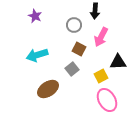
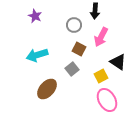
black triangle: rotated 36 degrees clockwise
brown ellipse: moved 1 px left; rotated 15 degrees counterclockwise
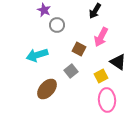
black arrow: rotated 28 degrees clockwise
purple star: moved 9 px right, 6 px up
gray circle: moved 17 px left
gray square: moved 1 px left, 2 px down
pink ellipse: rotated 25 degrees clockwise
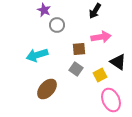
pink arrow: rotated 126 degrees counterclockwise
brown square: rotated 32 degrees counterclockwise
gray square: moved 5 px right, 2 px up; rotated 16 degrees counterclockwise
yellow square: moved 1 px left, 1 px up
pink ellipse: moved 4 px right; rotated 20 degrees counterclockwise
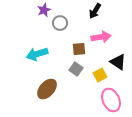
purple star: rotated 24 degrees clockwise
gray circle: moved 3 px right, 2 px up
cyan arrow: moved 1 px up
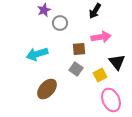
black triangle: moved 1 px left; rotated 18 degrees clockwise
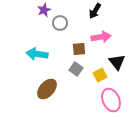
cyan arrow: rotated 25 degrees clockwise
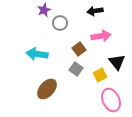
black arrow: rotated 49 degrees clockwise
pink arrow: moved 1 px up
brown square: rotated 32 degrees counterclockwise
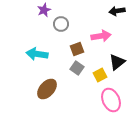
black arrow: moved 22 px right
gray circle: moved 1 px right, 1 px down
brown square: moved 2 px left; rotated 16 degrees clockwise
black triangle: rotated 30 degrees clockwise
gray square: moved 1 px right, 1 px up
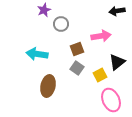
brown ellipse: moved 1 px right, 3 px up; rotated 30 degrees counterclockwise
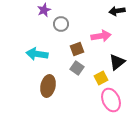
yellow square: moved 1 px right, 3 px down
